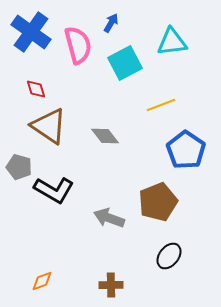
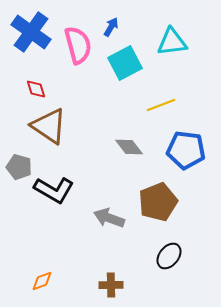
blue arrow: moved 4 px down
gray diamond: moved 24 px right, 11 px down
blue pentagon: rotated 27 degrees counterclockwise
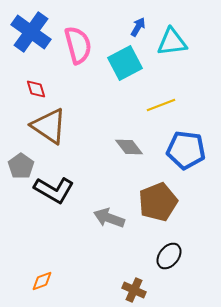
blue arrow: moved 27 px right
gray pentagon: moved 2 px right, 1 px up; rotated 20 degrees clockwise
brown cross: moved 23 px right, 5 px down; rotated 25 degrees clockwise
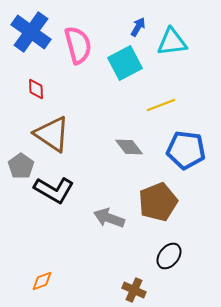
red diamond: rotated 15 degrees clockwise
brown triangle: moved 3 px right, 8 px down
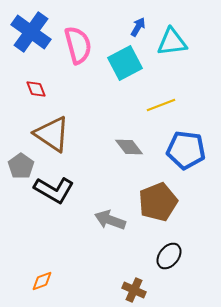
red diamond: rotated 20 degrees counterclockwise
gray arrow: moved 1 px right, 2 px down
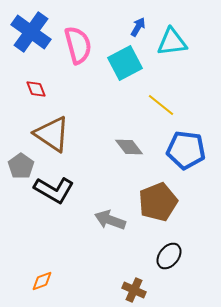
yellow line: rotated 60 degrees clockwise
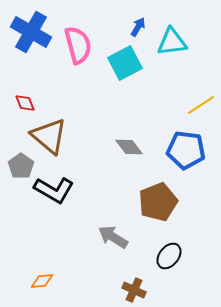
blue cross: rotated 6 degrees counterclockwise
red diamond: moved 11 px left, 14 px down
yellow line: moved 40 px right; rotated 72 degrees counterclockwise
brown triangle: moved 3 px left, 2 px down; rotated 6 degrees clockwise
gray arrow: moved 3 px right, 17 px down; rotated 12 degrees clockwise
orange diamond: rotated 15 degrees clockwise
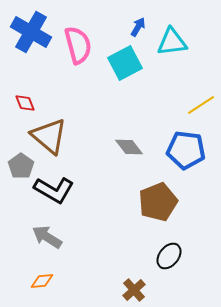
gray arrow: moved 66 px left
brown cross: rotated 25 degrees clockwise
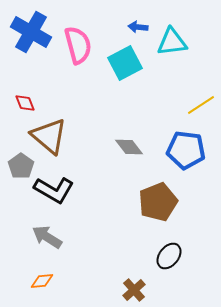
blue arrow: rotated 114 degrees counterclockwise
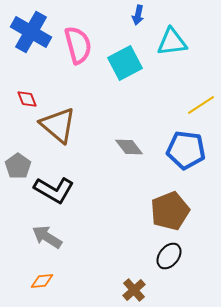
blue arrow: moved 12 px up; rotated 84 degrees counterclockwise
red diamond: moved 2 px right, 4 px up
brown triangle: moved 9 px right, 11 px up
gray pentagon: moved 3 px left
brown pentagon: moved 12 px right, 9 px down
